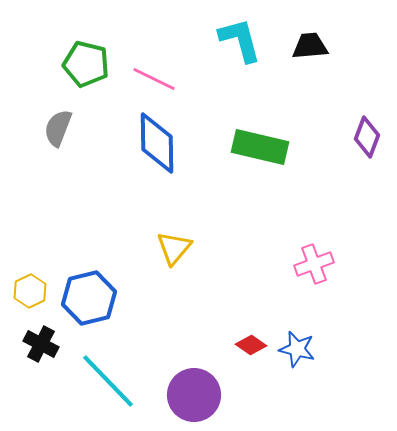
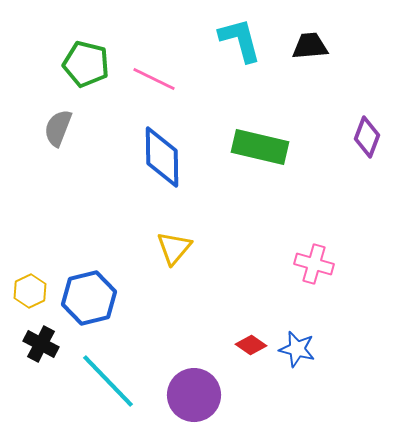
blue diamond: moved 5 px right, 14 px down
pink cross: rotated 36 degrees clockwise
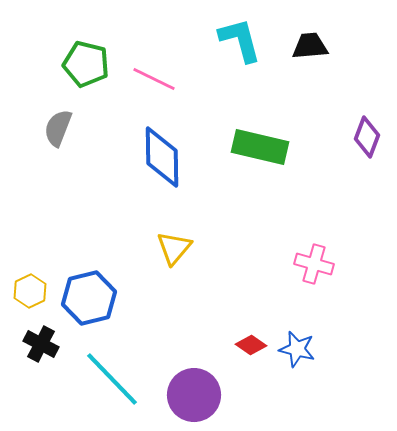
cyan line: moved 4 px right, 2 px up
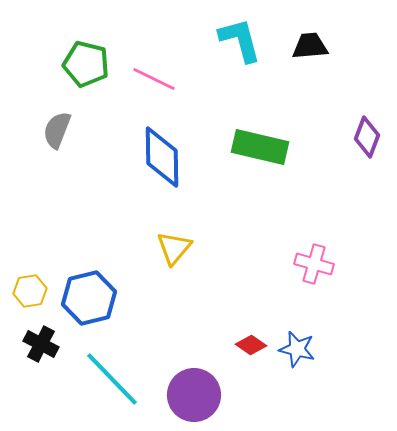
gray semicircle: moved 1 px left, 2 px down
yellow hexagon: rotated 16 degrees clockwise
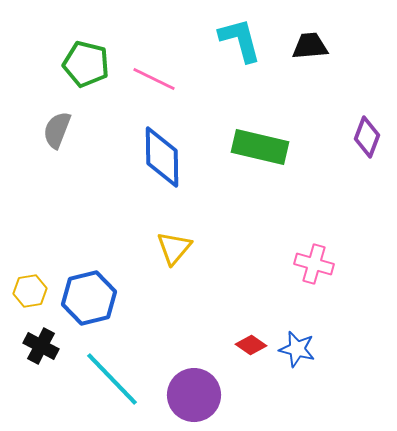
black cross: moved 2 px down
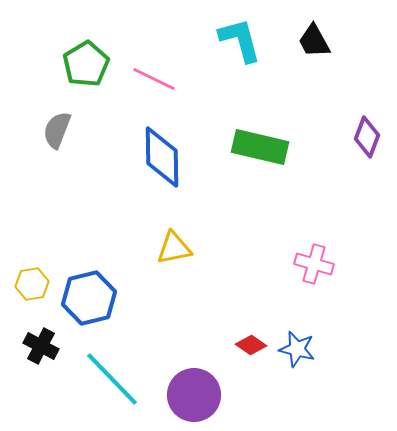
black trapezoid: moved 4 px right, 5 px up; rotated 114 degrees counterclockwise
green pentagon: rotated 27 degrees clockwise
yellow triangle: rotated 39 degrees clockwise
yellow hexagon: moved 2 px right, 7 px up
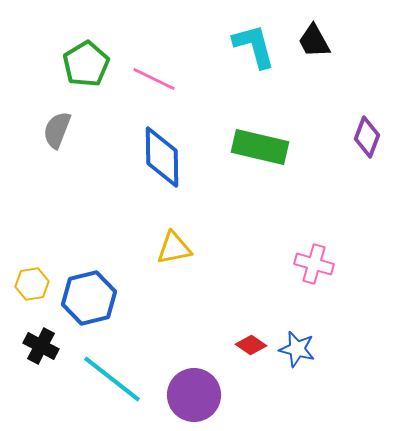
cyan L-shape: moved 14 px right, 6 px down
cyan line: rotated 8 degrees counterclockwise
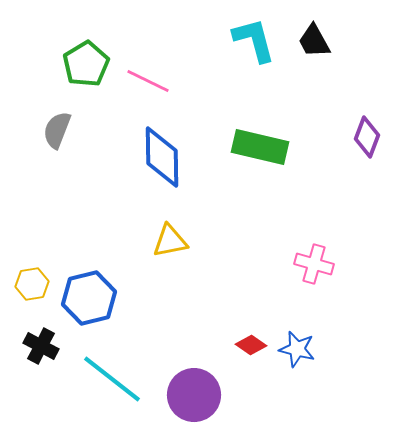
cyan L-shape: moved 6 px up
pink line: moved 6 px left, 2 px down
yellow triangle: moved 4 px left, 7 px up
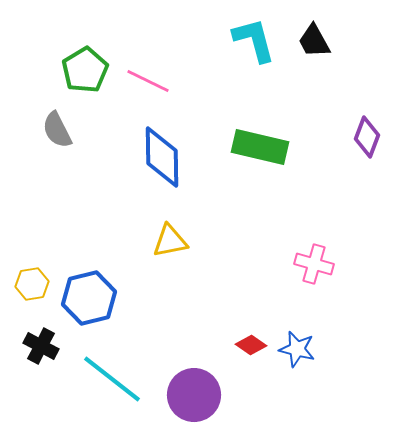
green pentagon: moved 1 px left, 6 px down
gray semicircle: rotated 48 degrees counterclockwise
